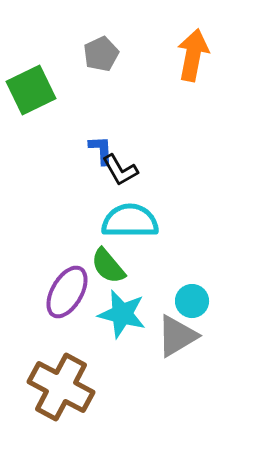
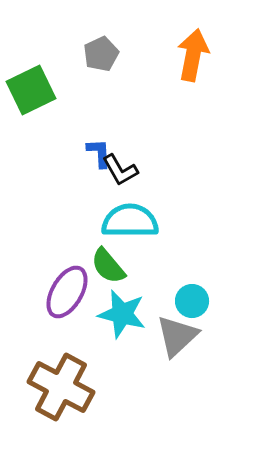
blue L-shape: moved 2 px left, 3 px down
gray triangle: rotated 12 degrees counterclockwise
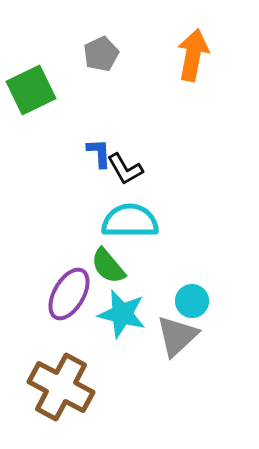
black L-shape: moved 5 px right, 1 px up
purple ellipse: moved 2 px right, 2 px down
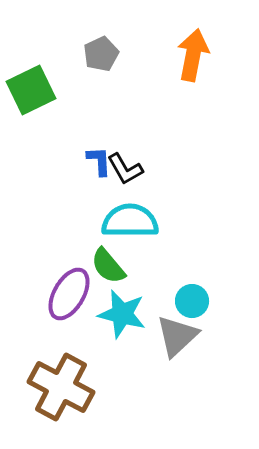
blue L-shape: moved 8 px down
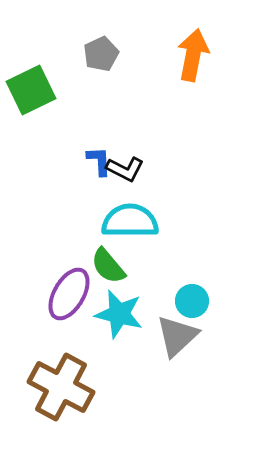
black L-shape: rotated 33 degrees counterclockwise
cyan star: moved 3 px left
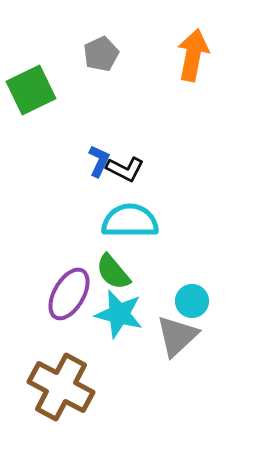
blue L-shape: rotated 28 degrees clockwise
green semicircle: moved 5 px right, 6 px down
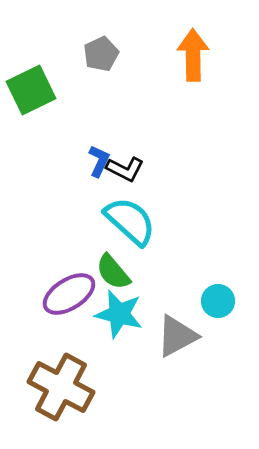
orange arrow: rotated 12 degrees counterclockwise
cyan semicircle: rotated 42 degrees clockwise
purple ellipse: rotated 28 degrees clockwise
cyan circle: moved 26 px right
gray triangle: rotated 15 degrees clockwise
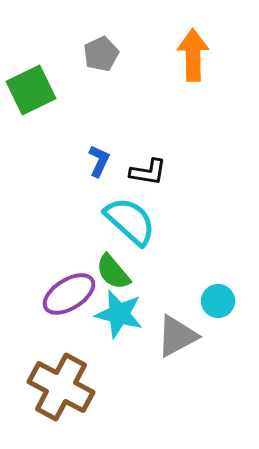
black L-shape: moved 23 px right, 3 px down; rotated 18 degrees counterclockwise
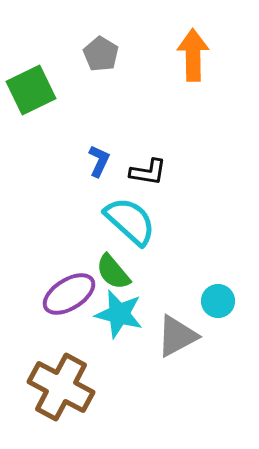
gray pentagon: rotated 16 degrees counterclockwise
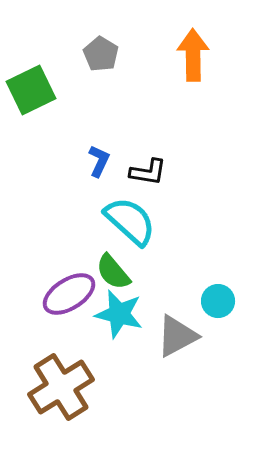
brown cross: rotated 30 degrees clockwise
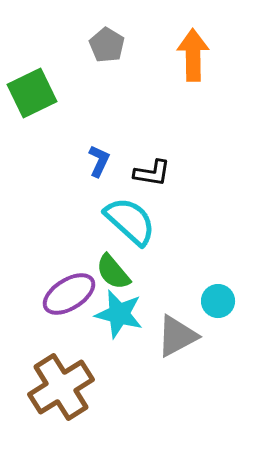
gray pentagon: moved 6 px right, 9 px up
green square: moved 1 px right, 3 px down
black L-shape: moved 4 px right, 1 px down
